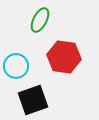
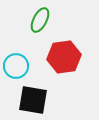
red hexagon: rotated 16 degrees counterclockwise
black square: rotated 28 degrees clockwise
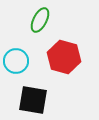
red hexagon: rotated 24 degrees clockwise
cyan circle: moved 5 px up
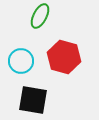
green ellipse: moved 4 px up
cyan circle: moved 5 px right
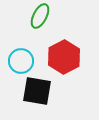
red hexagon: rotated 16 degrees clockwise
black square: moved 4 px right, 9 px up
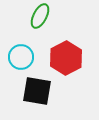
red hexagon: moved 2 px right, 1 px down
cyan circle: moved 4 px up
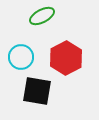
green ellipse: moved 2 px right; rotated 35 degrees clockwise
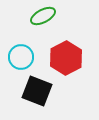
green ellipse: moved 1 px right
black square: rotated 12 degrees clockwise
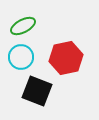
green ellipse: moved 20 px left, 10 px down
red hexagon: rotated 16 degrees clockwise
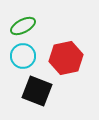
cyan circle: moved 2 px right, 1 px up
